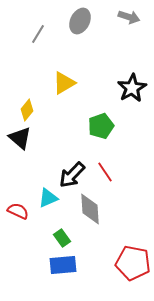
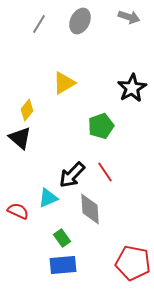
gray line: moved 1 px right, 10 px up
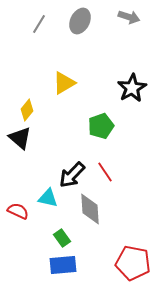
cyan triangle: rotated 35 degrees clockwise
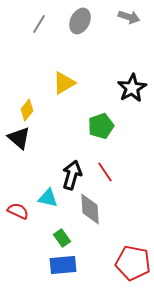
black triangle: moved 1 px left
black arrow: rotated 152 degrees clockwise
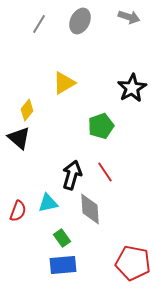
cyan triangle: moved 5 px down; rotated 25 degrees counterclockwise
red semicircle: rotated 85 degrees clockwise
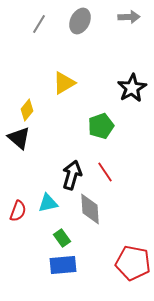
gray arrow: rotated 20 degrees counterclockwise
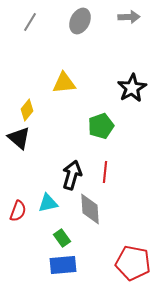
gray line: moved 9 px left, 2 px up
yellow triangle: rotated 25 degrees clockwise
red line: rotated 40 degrees clockwise
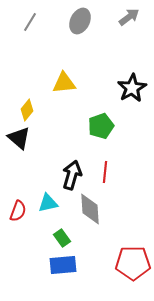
gray arrow: rotated 35 degrees counterclockwise
red pentagon: rotated 12 degrees counterclockwise
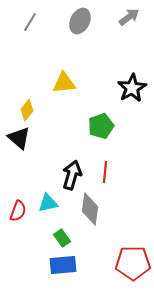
gray diamond: rotated 12 degrees clockwise
